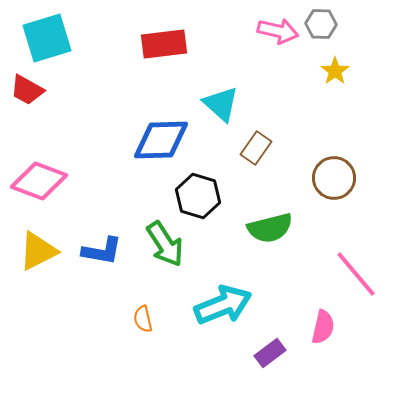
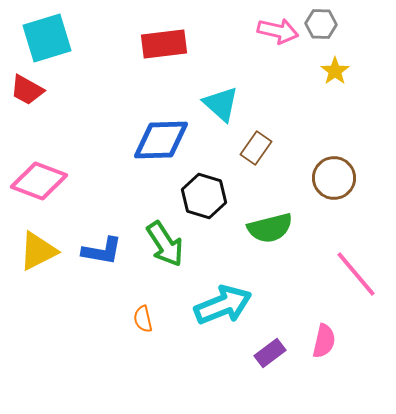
black hexagon: moved 6 px right
pink semicircle: moved 1 px right, 14 px down
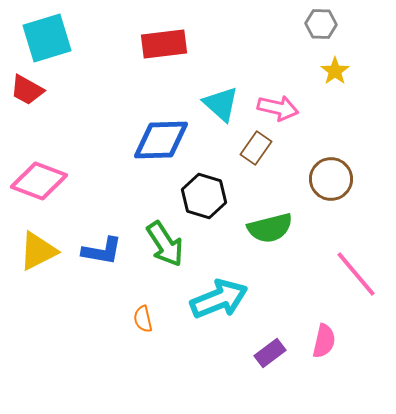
pink arrow: moved 77 px down
brown circle: moved 3 px left, 1 px down
cyan arrow: moved 4 px left, 6 px up
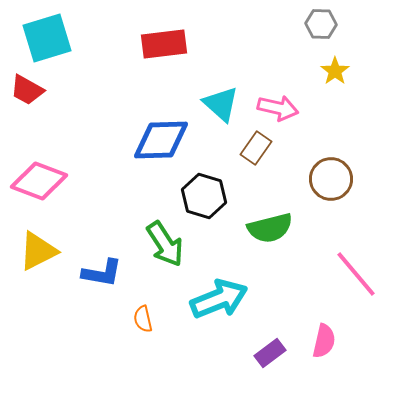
blue L-shape: moved 22 px down
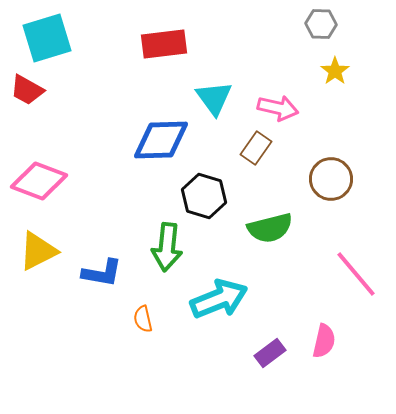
cyan triangle: moved 7 px left, 6 px up; rotated 12 degrees clockwise
green arrow: moved 2 px right, 3 px down; rotated 39 degrees clockwise
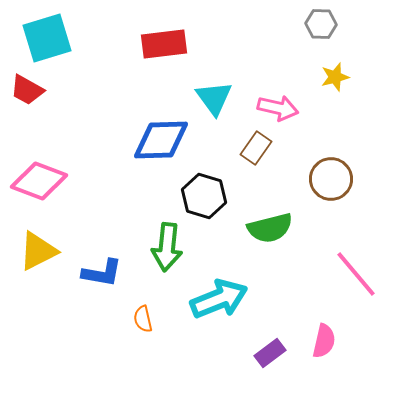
yellow star: moved 6 px down; rotated 20 degrees clockwise
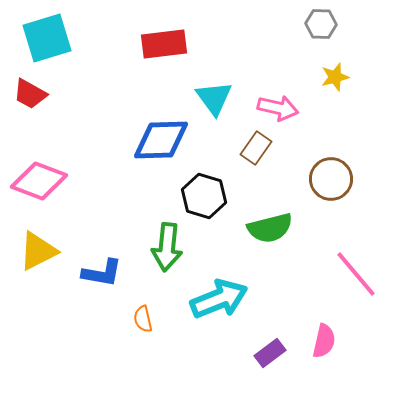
red trapezoid: moved 3 px right, 4 px down
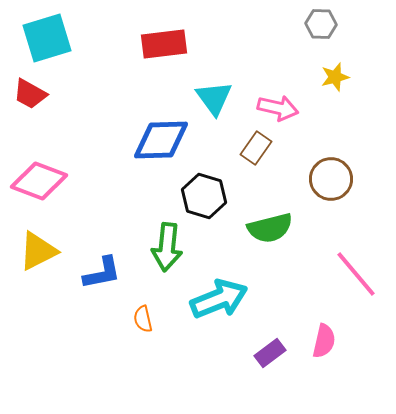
blue L-shape: rotated 21 degrees counterclockwise
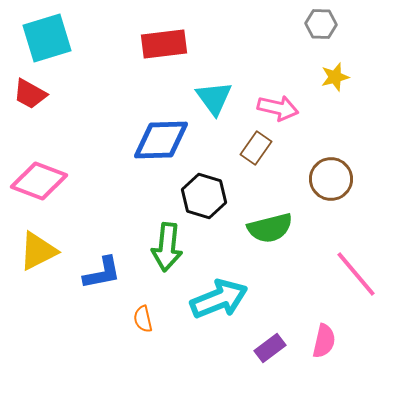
purple rectangle: moved 5 px up
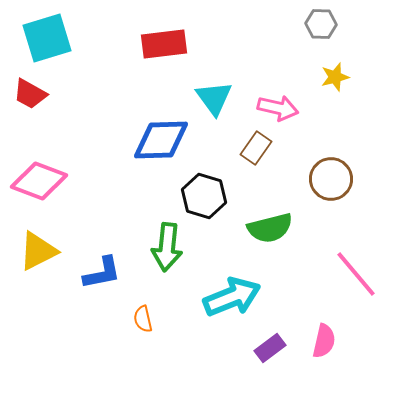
cyan arrow: moved 13 px right, 2 px up
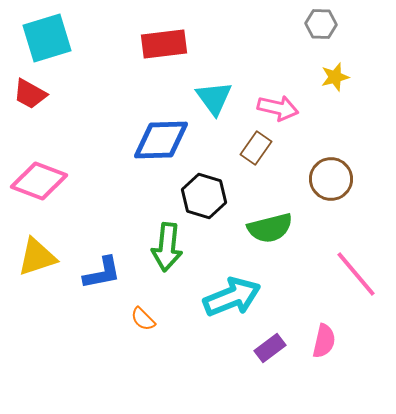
yellow triangle: moved 1 px left, 6 px down; rotated 9 degrees clockwise
orange semicircle: rotated 32 degrees counterclockwise
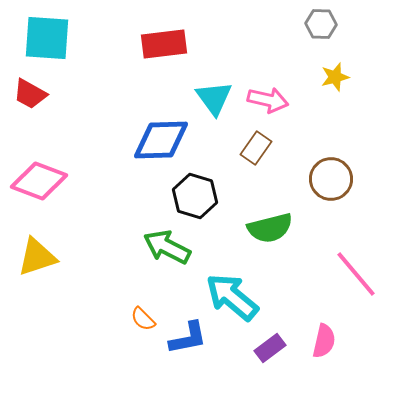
cyan square: rotated 21 degrees clockwise
pink arrow: moved 10 px left, 8 px up
black hexagon: moved 9 px left
green arrow: rotated 111 degrees clockwise
blue L-shape: moved 86 px right, 65 px down
cyan arrow: rotated 118 degrees counterclockwise
